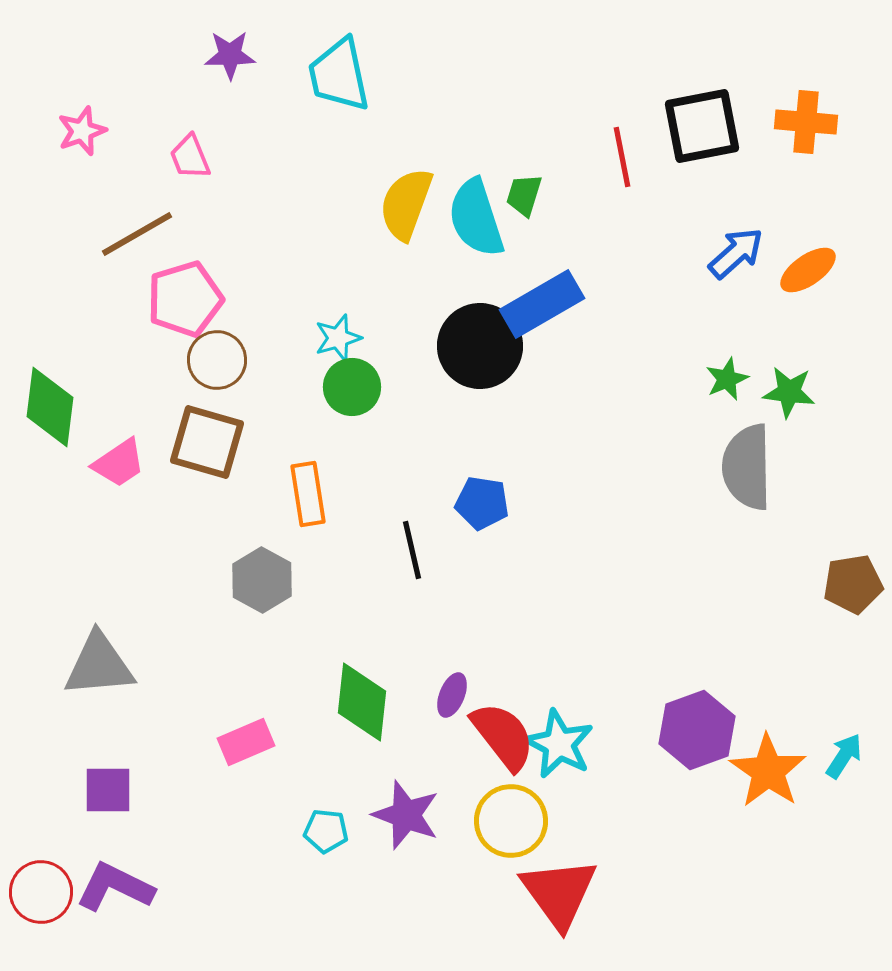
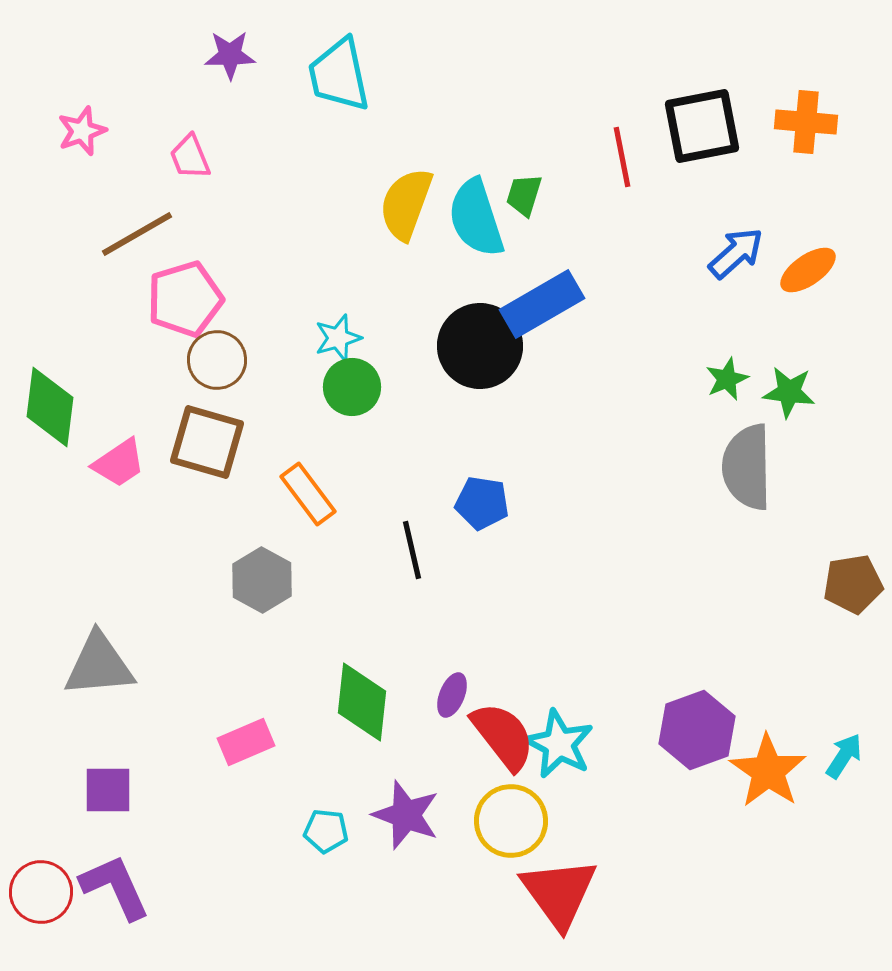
orange rectangle at (308, 494): rotated 28 degrees counterclockwise
purple L-shape at (115, 887): rotated 40 degrees clockwise
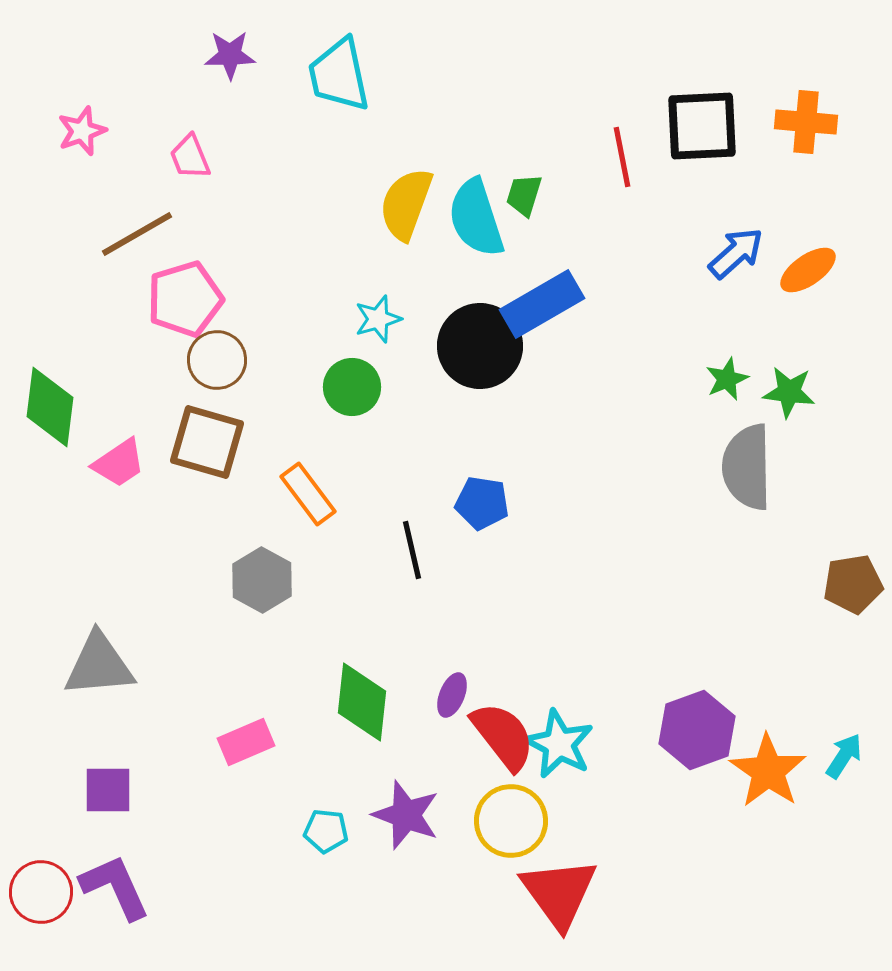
black square at (702, 126): rotated 8 degrees clockwise
cyan star at (338, 338): moved 40 px right, 19 px up
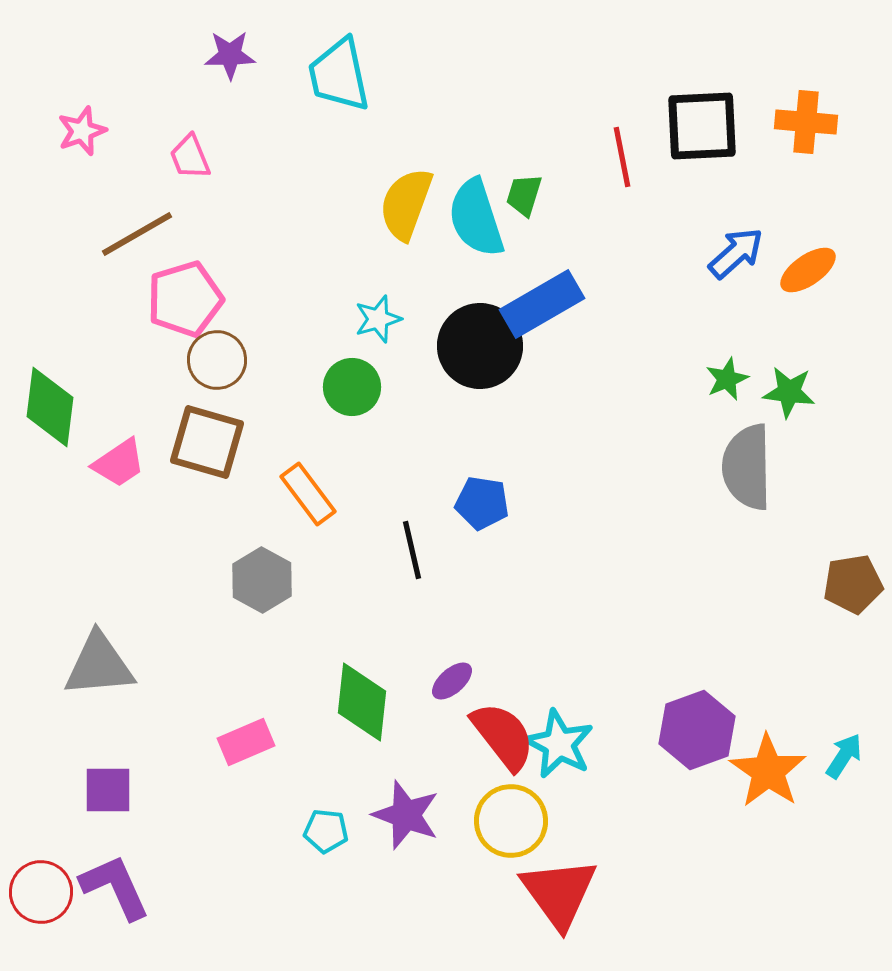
purple ellipse at (452, 695): moved 14 px up; rotated 27 degrees clockwise
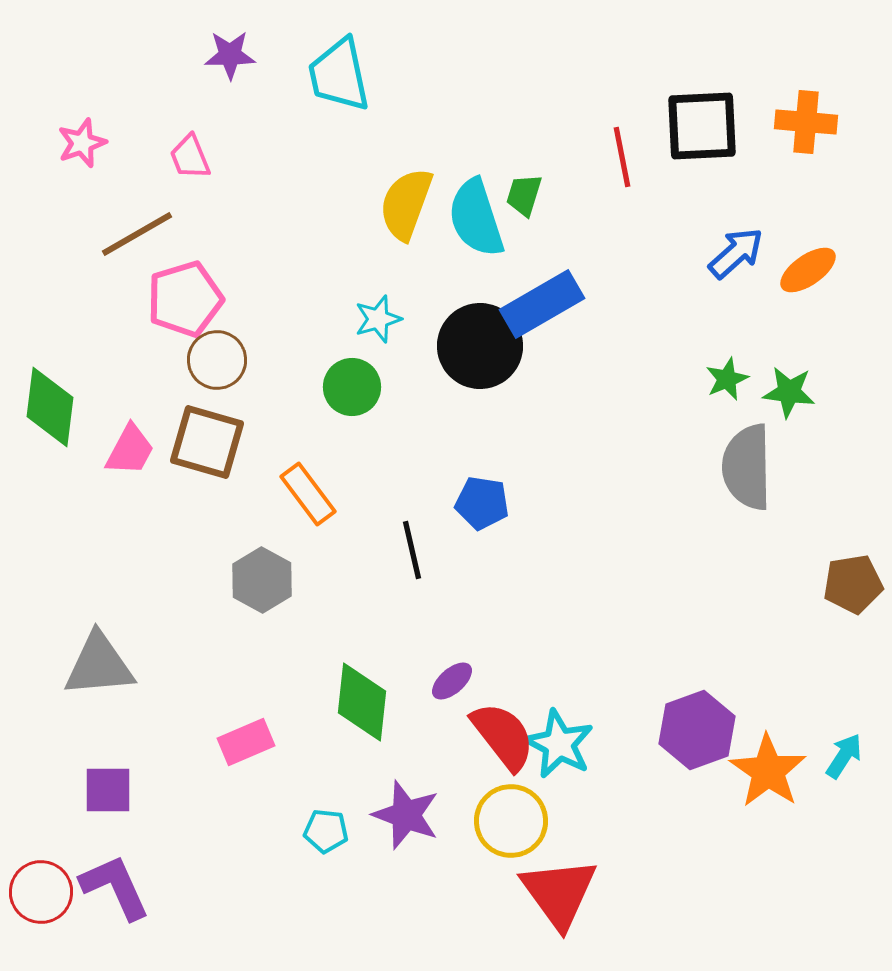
pink star at (82, 131): moved 12 px down
pink trapezoid at (119, 463): moved 11 px right, 13 px up; rotated 28 degrees counterclockwise
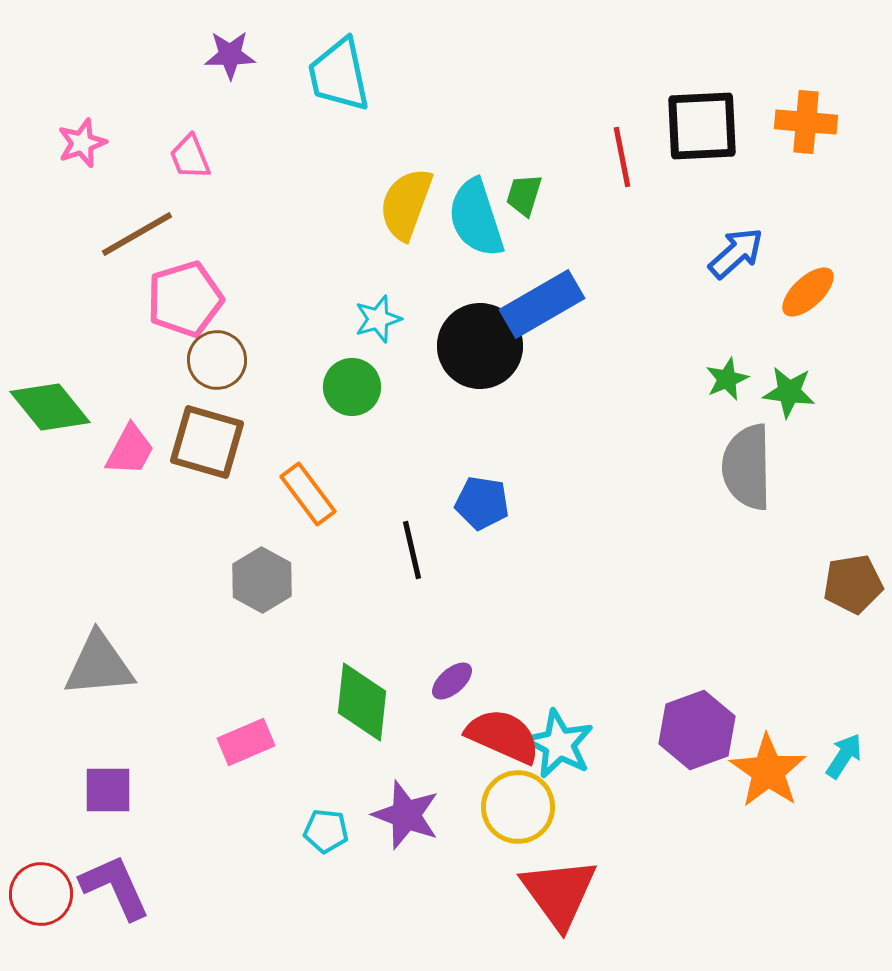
orange ellipse at (808, 270): moved 22 px down; rotated 8 degrees counterclockwise
green diamond at (50, 407): rotated 46 degrees counterclockwise
red semicircle at (503, 736): rotated 28 degrees counterclockwise
yellow circle at (511, 821): moved 7 px right, 14 px up
red circle at (41, 892): moved 2 px down
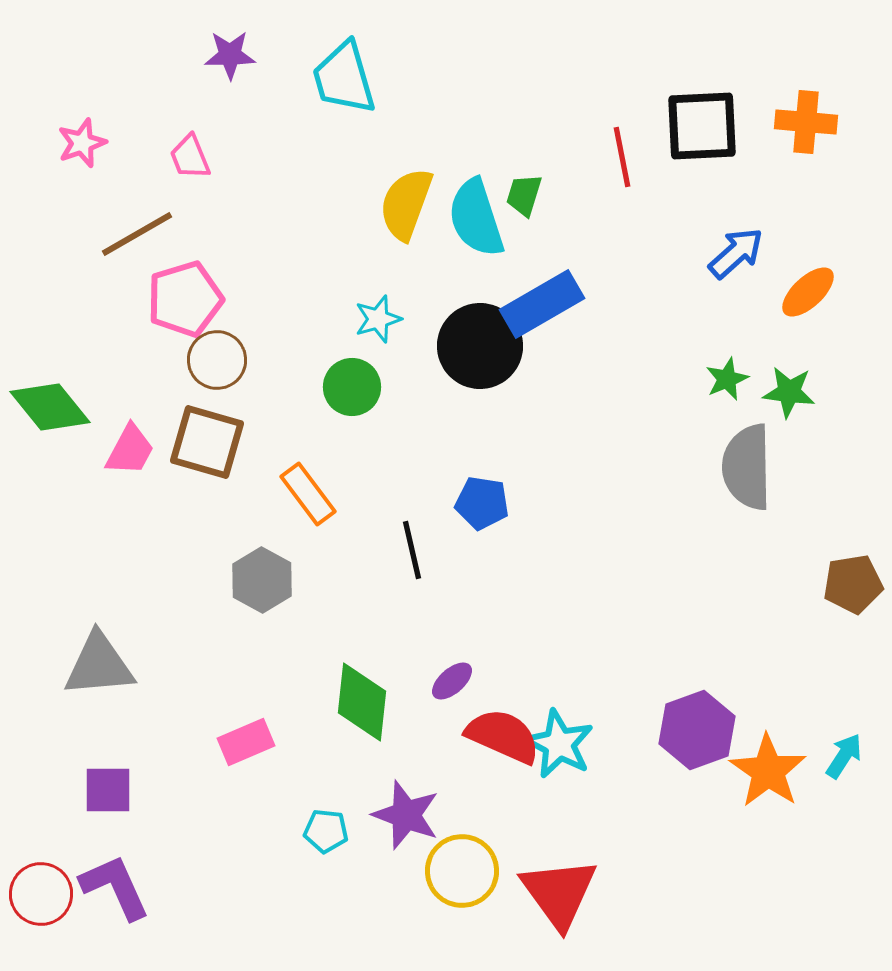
cyan trapezoid at (339, 75): moved 5 px right, 3 px down; rotated 4 degrees counterclockwise
yellow circle at (518, 807): moved 56 px left, 64 px down
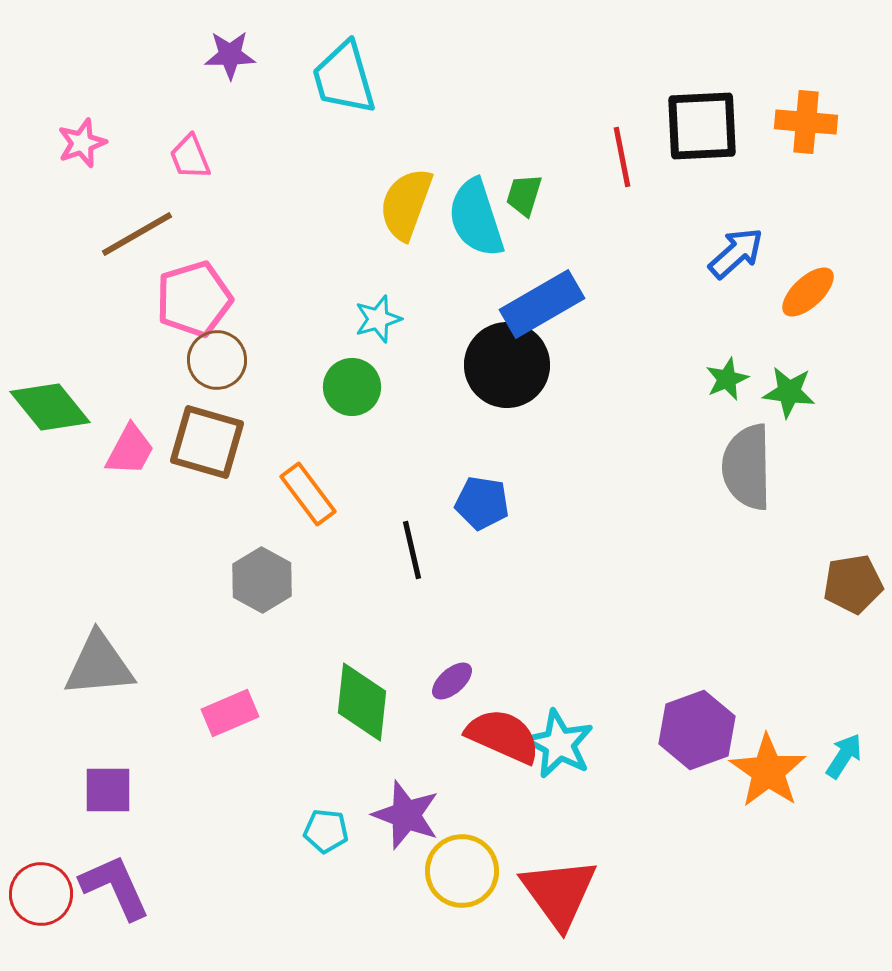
pink pentagon at (185, 299): moved 9 px right
black circle at (480, 346): moved 27 px right, 19 px down
pink rectangle at (246, 742): moved 16 px left, 29 px up
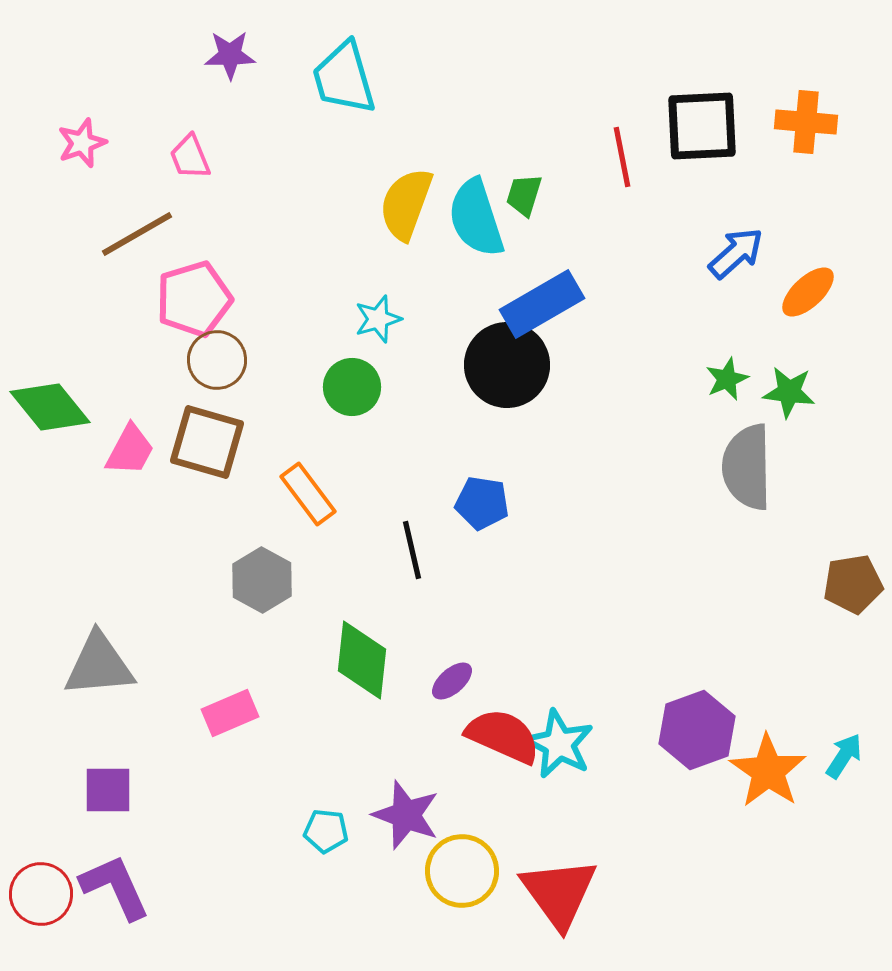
green diamond at (362, 702): moved 42 px up
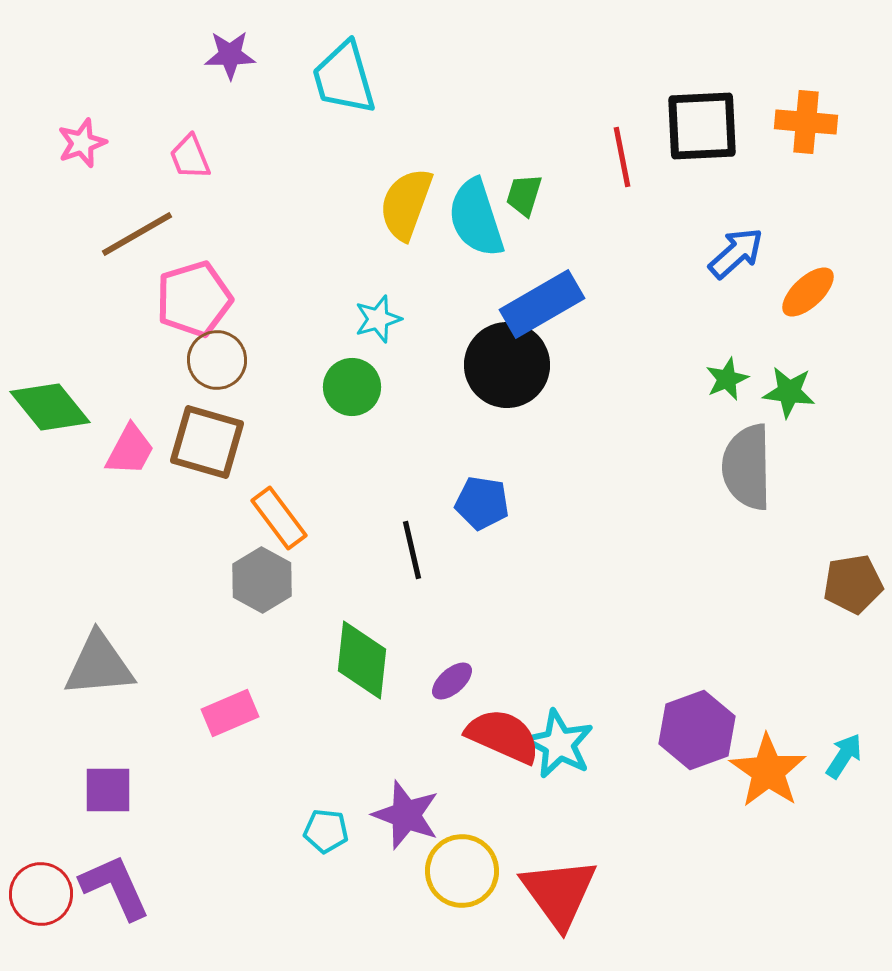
orange rectangle at (308, 494): moved 29 px left, 24 px down
